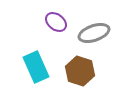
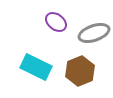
cyan rectangle: rotated 40 degrees counterclockwise
brown hexagon: rotated 20 degrees clockwise
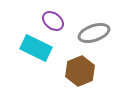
purple ellipse: moved 3 px left, 1 px up
cyan rectangle: moved 19 px up
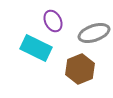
purple ellipse: rotated 25 degrees clockwise
brown hexagon: moved 2 px up
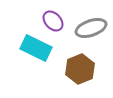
purple ellipse: rotated 15 degrees counterclockwise
gray ellipse: moved 3 px left, 5 px up
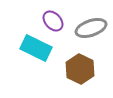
brown hexagon: rotated 12 degrees counterclockwise
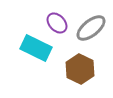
purple ellipse: moved 4 px right, 2 px down
gray ellipse: rotated 20 degrees counterclockwise
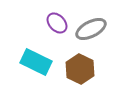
gray ellipse: moved 1 px down; rotated 12 degrees clockwise
cyan rectangle: moved 14 px down
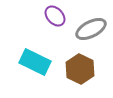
purple ellipse: moved 2 px left, 7 px up
cyan rectangle: moved 1 px left
